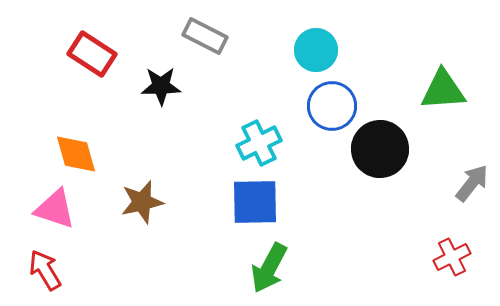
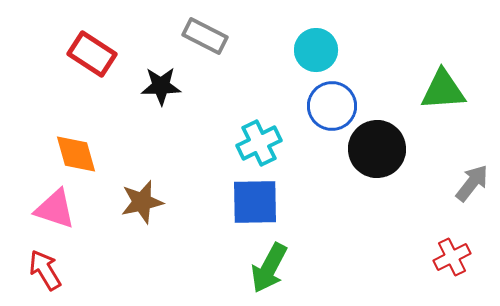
black circle: moved 3 px left
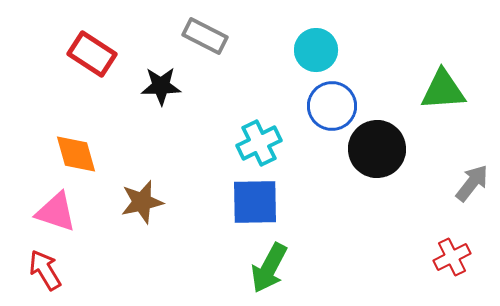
pink triangle: moved 1 px right, 3 px down
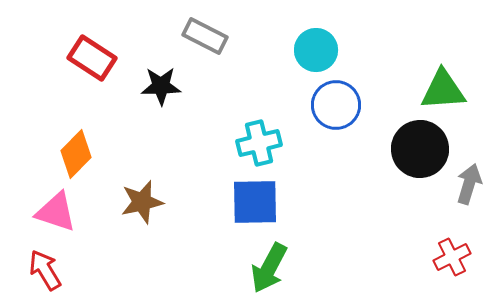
red rectangle: moved 4 px down
blue circle: moved 4 px right, 1 px up
cyan cross: rotated 12 degrees clockwise
black circle: moved 43 px right
orange diamond: rotated 60 degrees clockwise
gray arrow: moved 3 px left, 1 px down; rotated 21 degrees counterclockwise
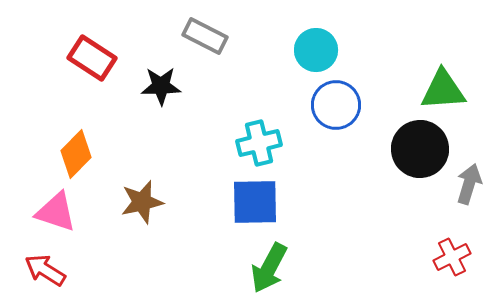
red arrow: rotated 27 degrees counterclockwise
